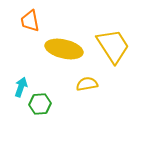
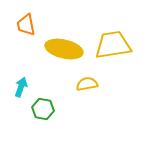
orange trapezoid: moved 4 px left, 4 px down
yellow trapezoid: moved 1 px up; rotated 66 degrees counterclockwise
green hexagon: moved 3 px right, 5 px down; rotated 15 degrees clockwise
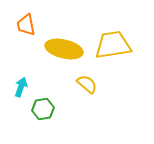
yellow semicircle: rotated 50 degrees clockwise
green hexagon: rotated 20 degrees counterclockwise
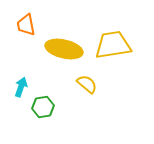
green hexagon: moved 2 px up
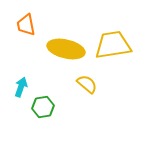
yellow ellipse: moved 2 px right
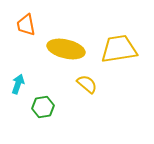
yellow trapezoid: moved 6 px right, 4 px down
cyan arrow: moved 3 px left, 3 px up
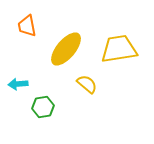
orange trapezoid: moved 1 px right, 1 px down
yellow ellipse: rotated 63 degrees counterclockwise
cyan arrow: rotated 114 degrees counterclockwise
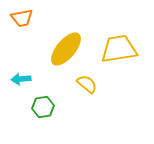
orange trapezoid: moved 5 px left, 8 px up; rotated 90 degrees counterclockwise
cyan arrow: moved 3 px right, 5 px up
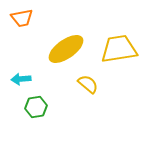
yellow ellipse: rotated 15 degrees clockwise
yellow semicircle: moved 1 px right
green hexagon: moved 7 px left
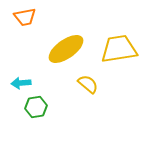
orange trapezoid: moved 3 px right, 1 px up
cyan arrow: moved 4 px down
